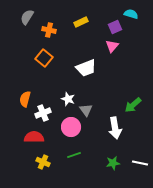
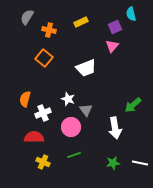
cyan semicircle: rotated 120 degrees counterclockwise
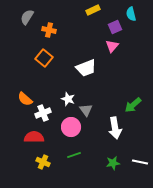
yellow rectangle: moved 12 px right, 12 px up
orange semicircle: rotated 63 degrees counterclockwise
white line: moved 1 px up
